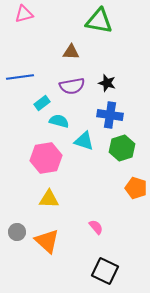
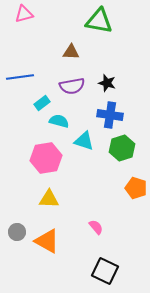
orange triangle: rotated 12 degrees counterclockwise
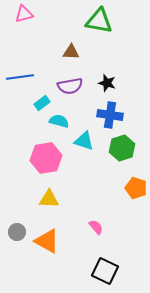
purple semicircle: moved 2 px left
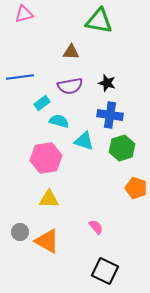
gray circle: moved 3 px right
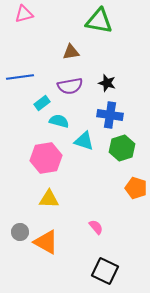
brown triangle: rotated 12 degrees counterclockwise
orange triangle: moved 1 px left, 1 px down
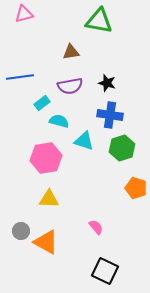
gray circle: moved 1 px right, 1 px up
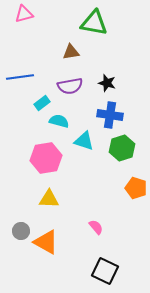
green triangle: moved 5 px left, 2 px down
